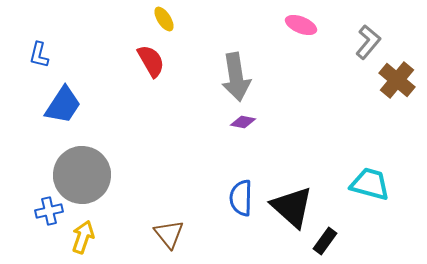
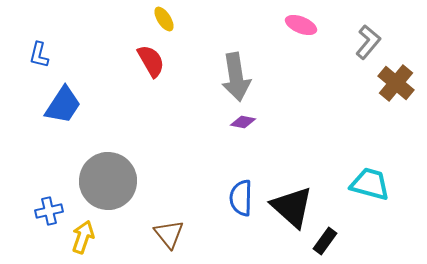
brown cross: moved 1 px left, 3 px down
gray circle: moved 26 px right, 6 px down
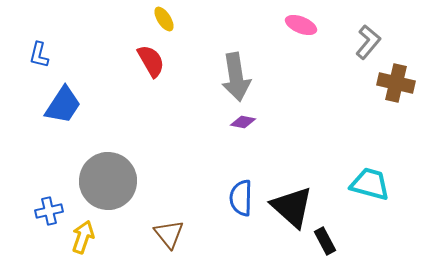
brown cross: rotated 27 degrees counterclockwise
black rectangle: rotated 64 degrees counterclockwise
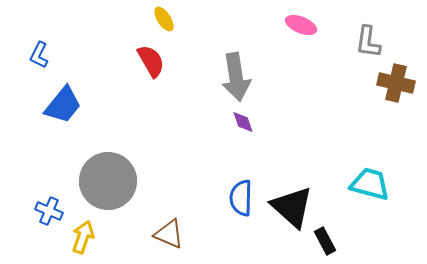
gray L-shape: rotated 148 degrees clockwise
blue L-shape: rotated 12 degrees clockwise
blue trapezoid: rotated 6 degrees clockwise
purple diamond: rotated 60 degrees clockwise
blue cross: rotated 36 degrees clockwise
brown triangle: rotated 28 degrees counterclockwise
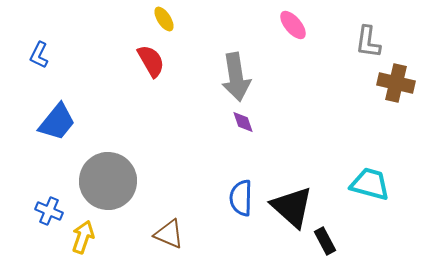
pink ellipse: moved 8 px left; rotated 28 degrees clockwise
blue trapezoid: moved 6 px left, 17 px down
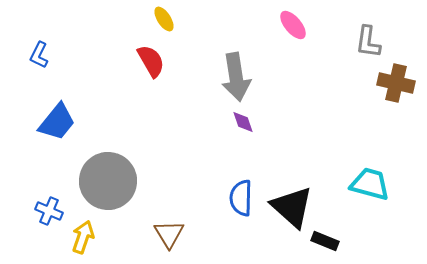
brown triangle: rotated 36 degrees clockwise
black rectangle: rotated 40 degrees counterclockwise
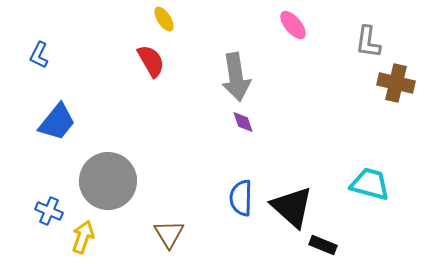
black rectangle: moved 2 px left, 4 px down
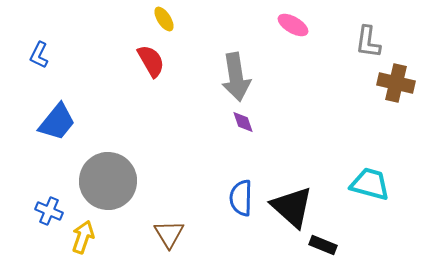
pink ellipse: rotated 20 degrees counterclockwise
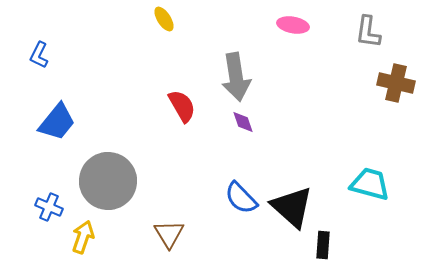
pink ellipse: rotated 20 degrees counterclockwise
gray L-shape: moved 10 px up
red semicircle: moved 31 px right, 45 px down
blue semicircle: rotated 45 degrees counterclockwise
blue cross: moved 4 px up
black rectangle: rotated 72 degrees clockwise
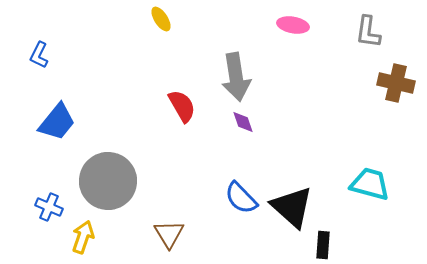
yellow ellipse: moved 3 px left
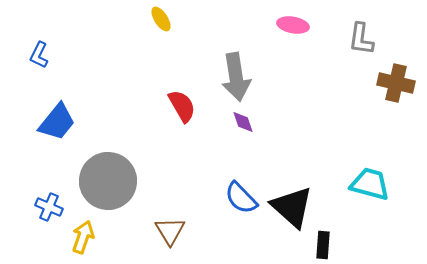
gray L-shape: moved 7 px left, 7 px down
brown triangle: moved 1 px right, 3 px up
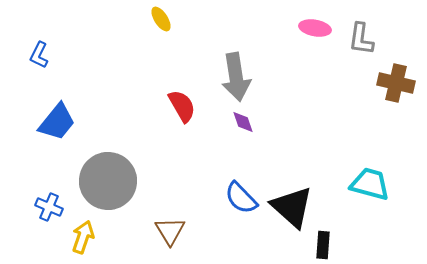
pink ellipse: moved 22 px right, 3 px down
